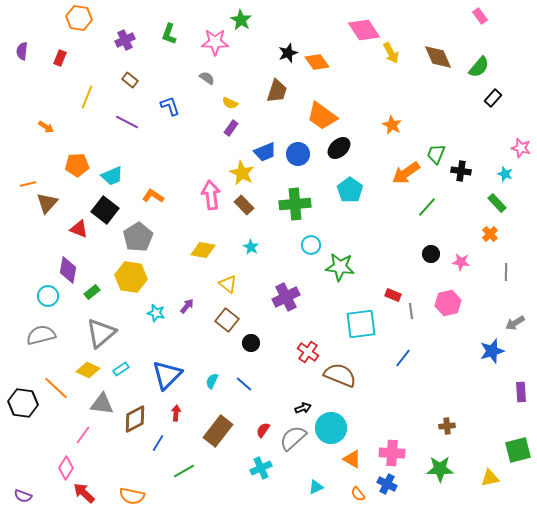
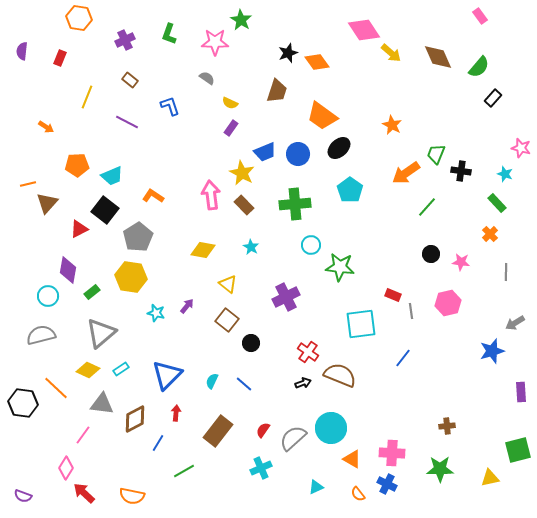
yellow arrow at (391, 53): rotated 20 degrees counterclockwise
red triangle at (79, 229): rotated 48 degrees counterclockwise
black arrow at (303, 408): moved 25 px up
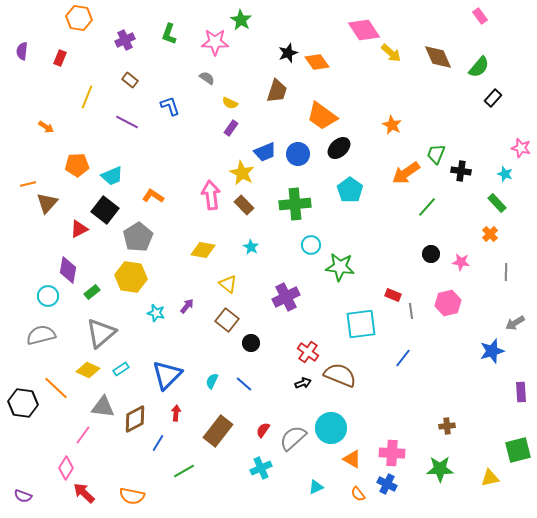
gray triangle at (102, 404): moved 1 px right, 3 px down
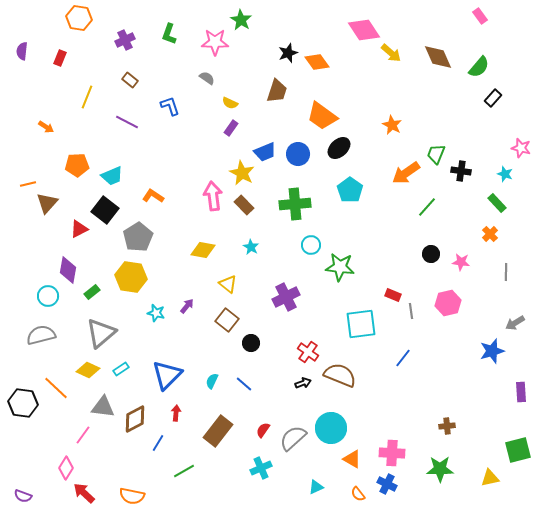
pink arrow at (211, 195): moved 2 px right, 1 px down
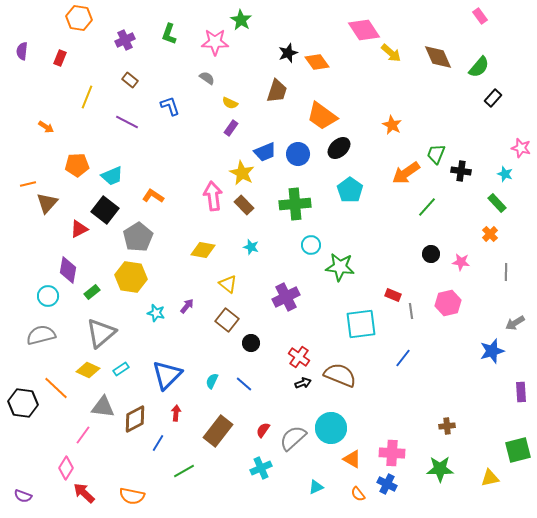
cyan star at (251, 247): rotated 14 degrees counterclockwise
red cross at (308, 352): moved 9 px left, 5 px down
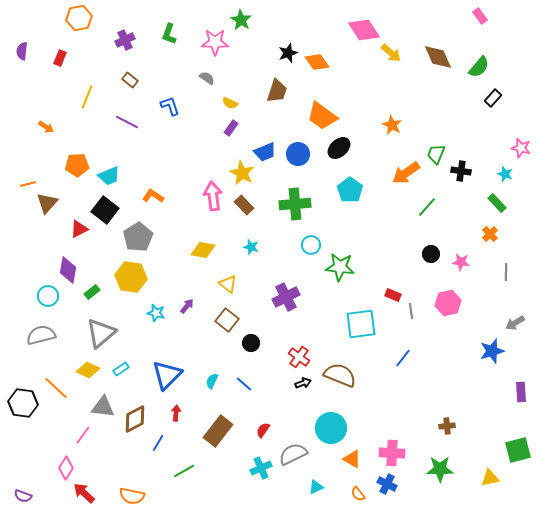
orange hexagon at (79, 18): rotated 20 degrees counterclockwise
cyan trapezoid at (112, 176): moved 3 px left
gray semicircle at (293, 438): moved 16 px down; rotated 16 degrees clockwise
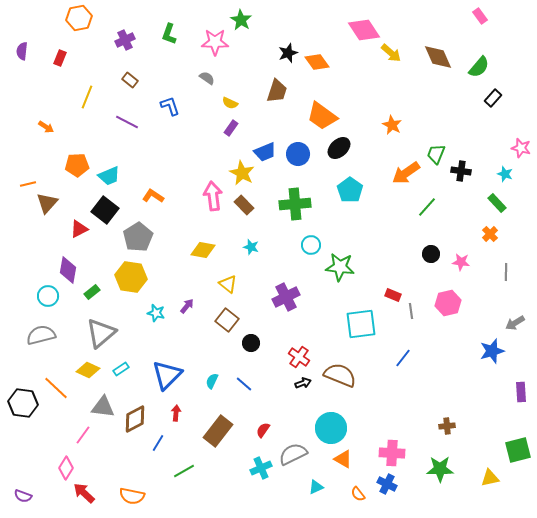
orange triangle at (352, 459): moved 9 px left
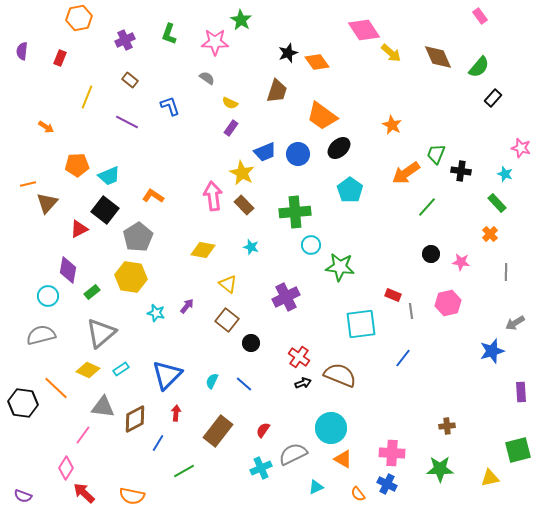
green cross at (295, 204): moved 8 px down
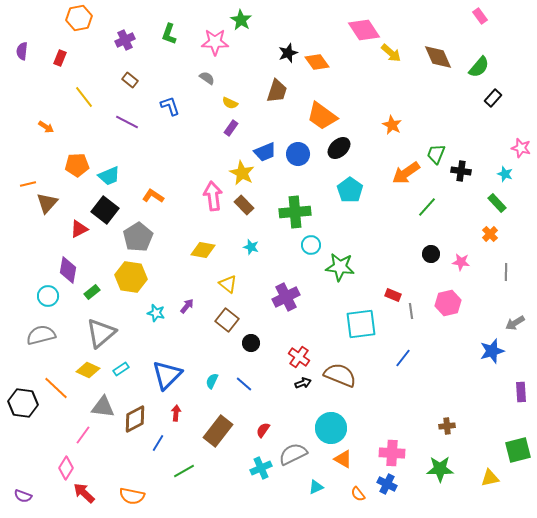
yellow line at (87, 97): moved 3 px left; rotated 60 degrees counterclockwise
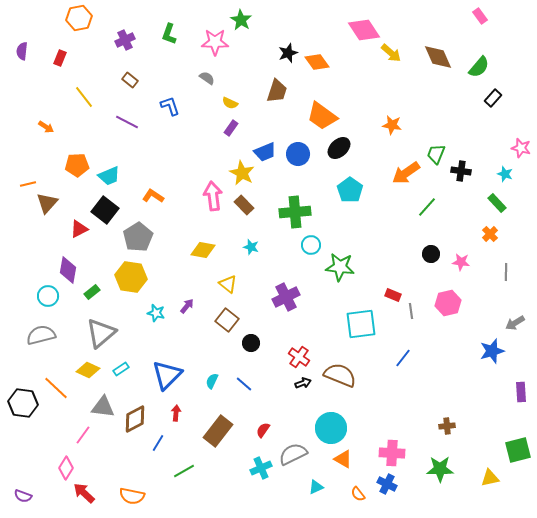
orange star at (392, 125): rotated 18 degrees counterclockwise
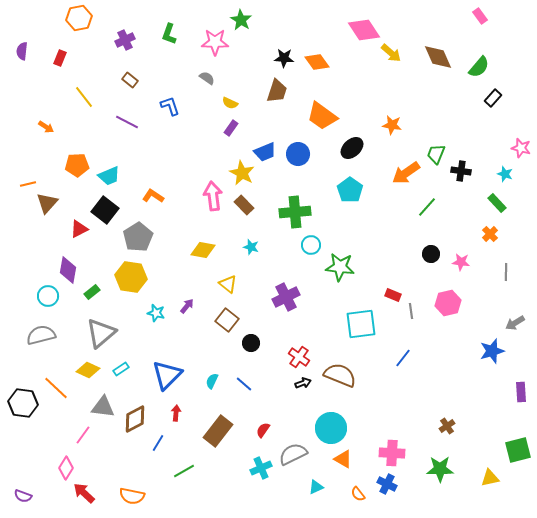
black star at (288, 53): moved 4 px left, 5 px down; rotated 24 degrees clockwise
black ellipse at (339, 148): moved 13 px right
brown cross at (447, 426): rotated 28 degrees counterclockwise
